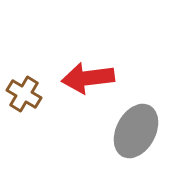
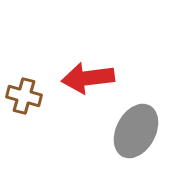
brown cross: moved 2 px down; rotated 16 degrees counterclockwise
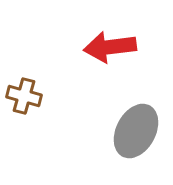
red arrow: moved 22 px right, 31 px up
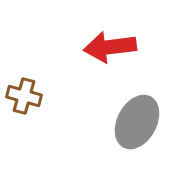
gray ellipse: moved 1 px right, 9 px up
